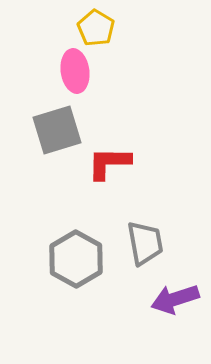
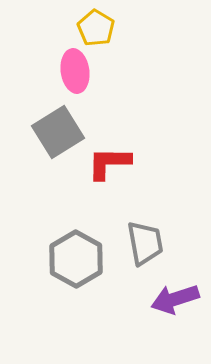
gray square: moved 1 px right, 2 px down; rotated 15 degrees counterclockwise
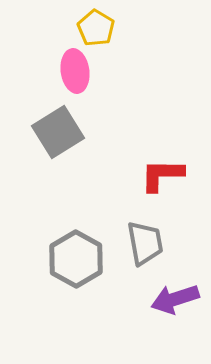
red L-shape: moved 53 px right, 12 px down
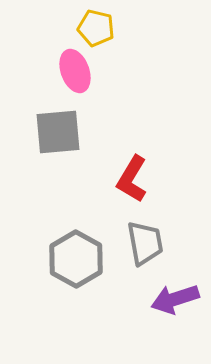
yellow pentagon: rotated 18 degrees counterclockwise
pink ellipse: rotated 12 degrees counterclockwise
gray square: rotated 27 degrees clockwise
red L-shape: moved 30 px left, 4 px down; rotated 60 degrees counterclockwise
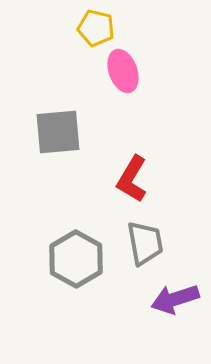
pink ellipse: moved 48 px right
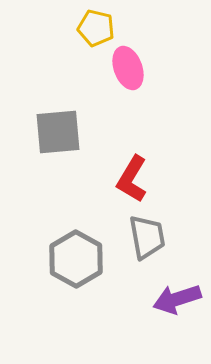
pink ellipse: moved 5 px right, 3 px up
gray trapezoid: moved 2 px right, 6 px up
purple arrow: moved 2 px right
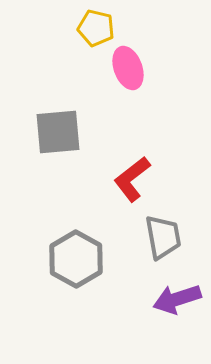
red L-shape: rotated 21 degrees clockwise
gray trapezoid: moved 16 px right
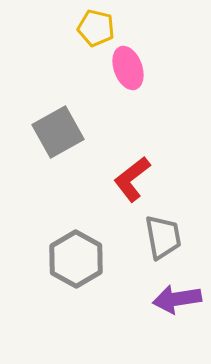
gray square: rotated 24 degrees counterclockwise
purple arrow: rotated 9 degrees clockwise
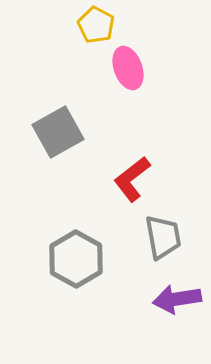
yellow pentagon: moved 3 px up; rotated 15 degrees clockwise
